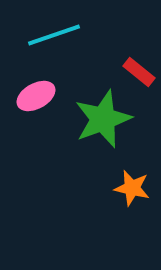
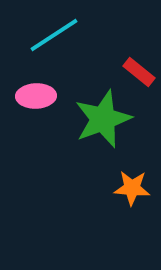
cyan line: rotated 14 degrees counterclockwise
pink ellipse: rotated 27 degrees clockwise
orange star: rotated 9 degrees counterclockwise
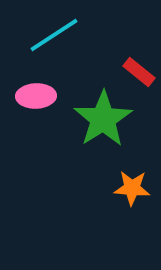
green star: rotated 12 degrees counterclockwise
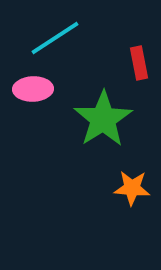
cyan line: moved 1 px right, 3 px down
red rectangle: moved 9 px up; rotated 40 degrees clockwise
pink ellipse: moved 3 px left, 7 px up
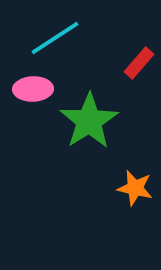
red rectangle: rotated 52 degrees clockwise
green star: moved 14 px left, 2 px down
orange star: moved 3 px right; rotated 9 degrees clockwise
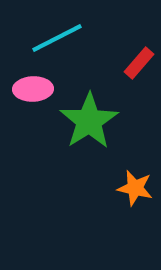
cyan line: moved 2 px right; rotated 6 degrees clockwise
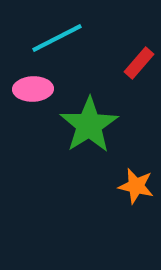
green star: moved 4 px down
orange star: moved 1 px right, 2 px up
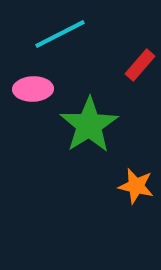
cyan line: moved 3 px right, 4 px up
red rectangle: moved 1 px right, 2 px down
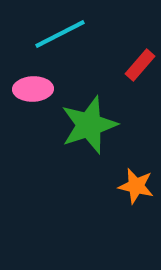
green star: rotated 14 degrees clockwise
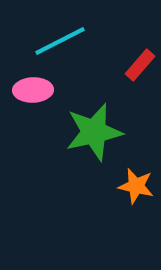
cyan line: moved 7 px down
pink ellipse: moved 1 px down
green star: moved 5 px right, 7 px down; rotated 6 degrees clockwise
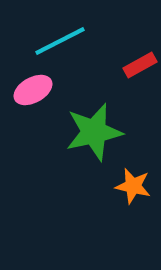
red rectangle: rotated 20 degrees clockwise
pink ellipse: rotated 27 degrees counterclockwise
orange star: moved 3 px left
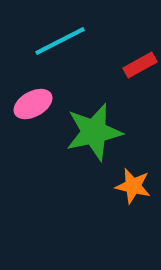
pink ellipse: moved 14 px down
